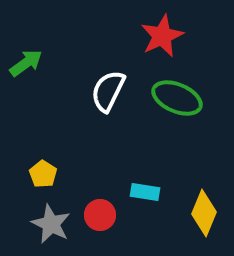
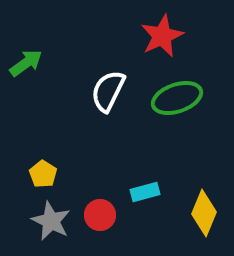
green ellipse: rotated 42 degrees counterclockwise
cyan rectangle: rotated 24 degrees counterclockwise
gray star: moved 3 px up
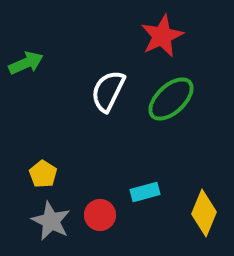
green arrow: rotated 12 degrees clockwise
green ellipse: moved 6 px left, 1 px down; rotated 24 degrees counterclockwise
